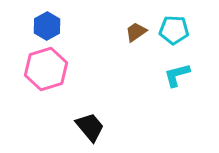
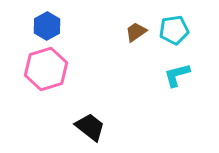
cyan pentagon: rotated 12 degrees counterclockwise
black trapezoid: rotated 12 degrees counterclockwise
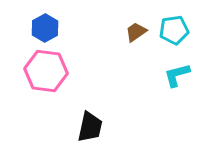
blue hexagon: moved 2 px left, 2 px down
pink hexagon: moved 2 px down; rotated 24 degrees clockwise
black trapezoid: rotated 64 degrees clockwise
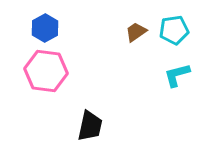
black trapezoid: moved 1 px up
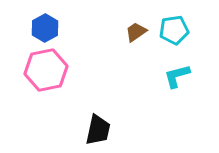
pink hexagon: moved 1 px up; rotated 18 degrees counterclockwise
cyan L-shape: moved 1 px down
black trapezoid: moved 8 px right, 4 px down
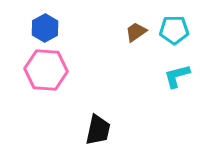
cyan pentagon: rotated 8 degrees clockwise
pink hexagon: rotated 15 degrees clockwise
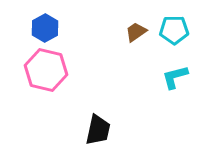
pink hexagon: rotated 9 degrees clockwise
cyan L-shape: moved 2 px left, 1 px down
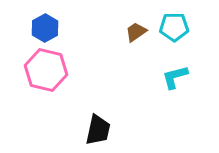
cyan pentagon: moved 3 px up
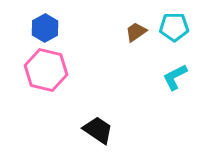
cyan L-shape: rotated 12 degrees counterclockwise
black trapezoid: rotated 68 degrees counterclockwise
